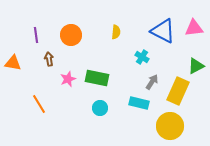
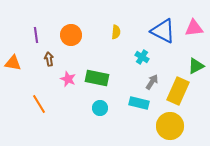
pink star: rotated 28 degrees counterclockwise
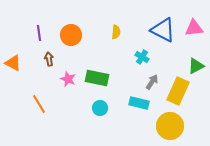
blue triangle: moved 1 px up
purple line: moved 3 px right, 2 px up
orange triangle: rotated 18 degrees clockwise
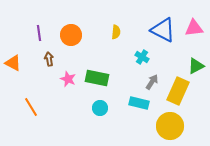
orange line: moved 8 px left, 3 px down
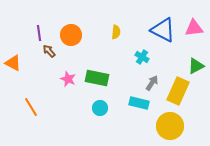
brown arrow: moved 8 px up; rotated 32 degrees counterclockwise
gray arrow: moved 1 px down
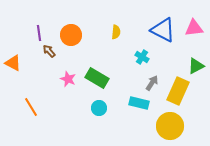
green rectangle: rotated 20 degrees clockwise
cyan circle: moved 1 px left
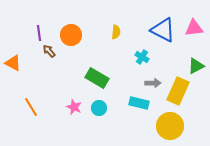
pink star: moved 6 px right, 28 px down
gray arrow: moved 1 px right; rotated 56 degrees clockwise
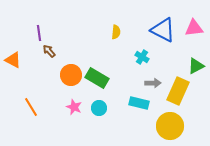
orange circle: moved 40 px down
orange triangle: moved 3 px up
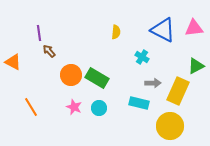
orange triangle: moved 2 px down
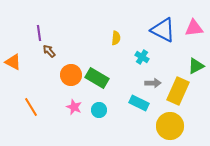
yellow semicircle: moved 6 px down
cyan rectangle: rotated 12 degrees clockwise
cyan circle: moved 2 px down
